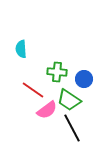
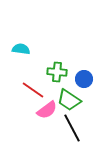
cyan semicircle: rotated 102 degrees clockwise
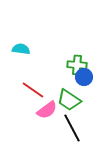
green cross: moved 20 px right, 7 px up
blue circle: moved 2 px up
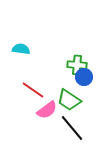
black line: rotated 12 degrees counterclockwise
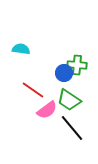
blue circle: moved 20 px left, 4 px up
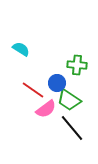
cyan semicircle: rotated 24 degrees clockwise
blue circle: moved 7 px left, 10 px down
pink semicircle: moved 1 px left, 1 px up
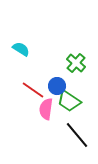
green cross: moved 1 px left, 2 px up; rotated 36 degrees clockwise
blue circle: moved 3 px down
green trapezoid: moved 1 px down
pink semicircle: rotated 135 degrees clockwise
black line: moved 5 px right, 7 px down
